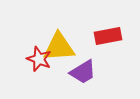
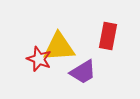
red rectangle: rotated 68 degrees counterclockwise
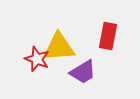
red star: moved 2 px left
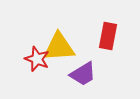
purple trapezoid: moved 2 px down
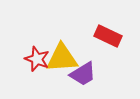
red rectangle: rotated 76 degrees counterclockwise
yellow triangle: moved 3 px right, 11 px down
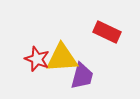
red rectangle: moved 1 px left, 4 px up
purple trapezoid: moved 1 px left, 2 px down; rotated 44 degrees counterclockwise
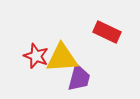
red star: moved 1 px left, 3 px up
purple trapezoid: moved 3 px left, 2 px down
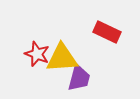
red star: moved 1 px right, 2 px up
